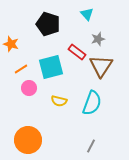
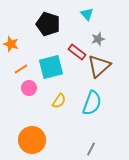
brown triangle: moved 2 px left; rotated 15 degrees clockwise
yellow semicircle: rotated 70 degrees counterclockwise
orange circle: moved 4 px right
gray line: moved 3 px down
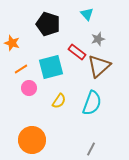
orange star: moved 1 px right, 1 px up
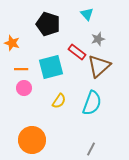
orange line: rotated 32 degrees clockwise
pink circle: moved 5 px left
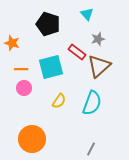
orange circle: moved 1 px up
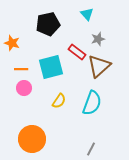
black pentagon: rotated 30 degrees counterclockwise
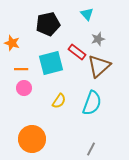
cyan square: moved 4 px up
